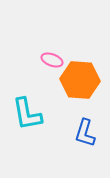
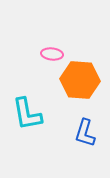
pink ellipse: moved 6 px up; rotated 15 degrees counterclockwise
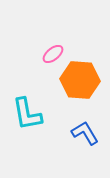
pink ellipse: moved 1 px right; rotated 45 degrees counterclockwise
blue L-shape: rotated 132 degrees clockwise
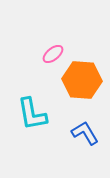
orange hexagon: moved 2 px right
cyan L-shape: moved 5 px right
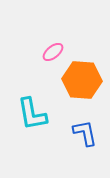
pink ellipse: moved 2 px up
blue L-shape: rotated 20 degrees clockwise
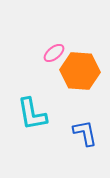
pink ellipse: moved 1 px right, 1 px down
orange hexagon: moved 2 px left, 9 px up
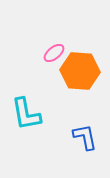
cyan L-shape: moved 6 px left
blue L-shape: moved 4 px down
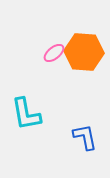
orange hexagon: moved 4 px right, 19 px up
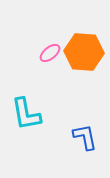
pink ellipse: moved 4 px left
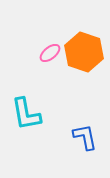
orange hexagon: rotated 15 degrees clockwise
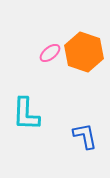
cyan L-shape: rotated 12 degrees clockwise
blue L-shape: moved 1 px up
